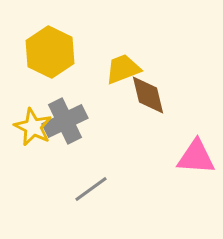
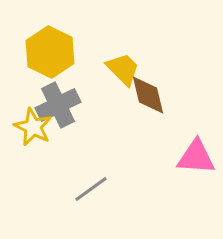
yellow trapezoid: rotated 66 degrees clockwise
gray cross: moved 7 px left, 16 px up
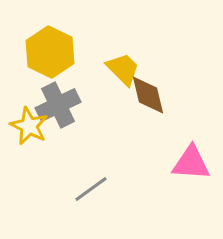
yellow star: moved 4 px left, 1 px up
pink triangle: moved 5 px left, 6 px down
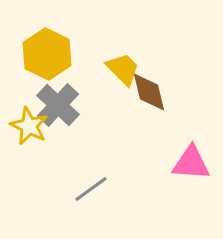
yellow hexagon: moved 3 px left, 2 px down
brown diamond: moved 1 px right, 3 px up
gray cross: rotated 21 degrees counterclockwise
